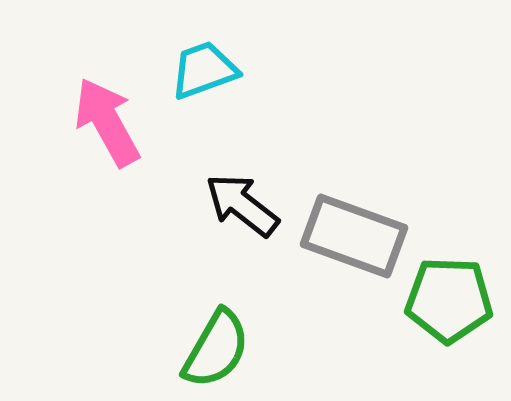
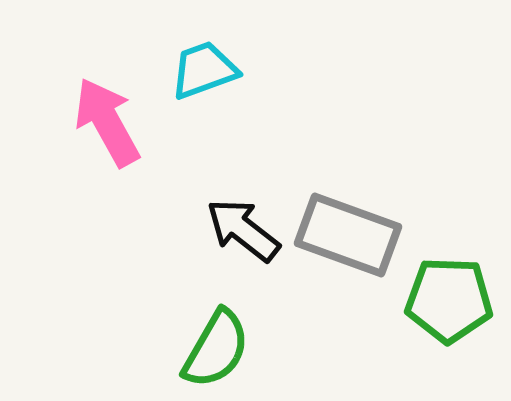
black arrow: moved 1 px right, 25 px down
gray rectangle: moved 6 px left, 1 px up
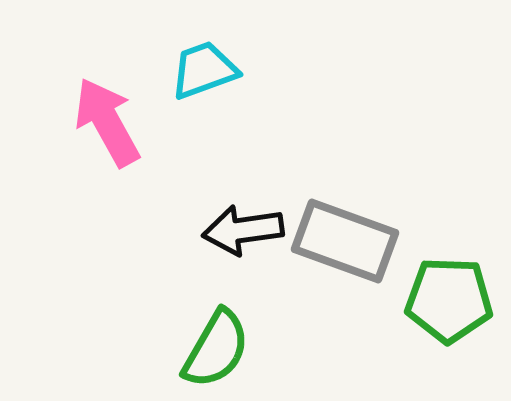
black arrow: rotated 46 degrees counterclockwise
gray rectangle: moved 3 px left, 6 px down
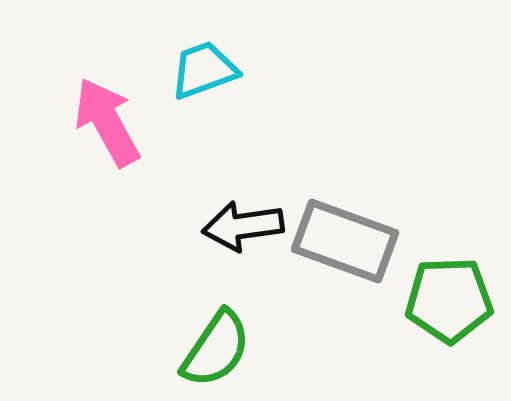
black arrow: moved 4 px up
green pentagon: rotated 4 degrees counterclockwise
green semicircle: rotated 4 degrees clockwise
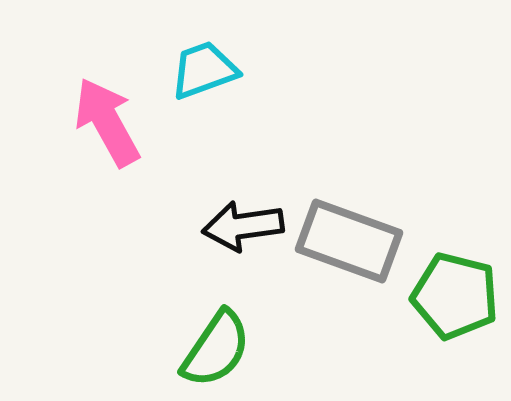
gray rectangle: moved 4 px right
green pentagon: moved 6 px right, 4 px up; rotated 16 degrees clockwise
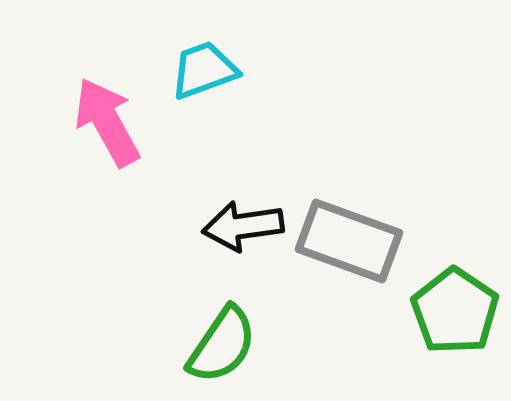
green pentagon: moved 15 px down; rotated 20 degrees clockwise
green semicircle: moved 6 px right, 4 px up
